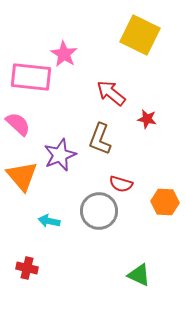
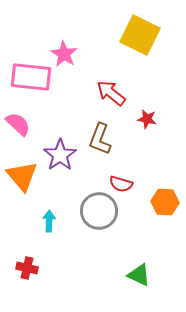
purple star: rotated 12 degrees counterclockwise
cyan arrow: rotated 80 degrees clockwise
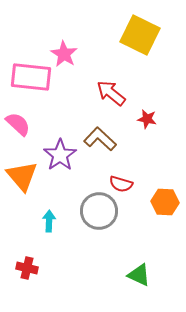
brown L-shape: rotated 112 degrees clockwise
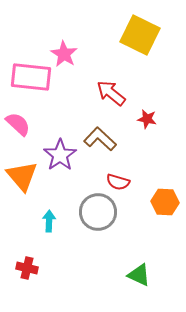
red semicircle: moved 3 px left, 2 px up
gray circle: moved 1 px left, 1 px down
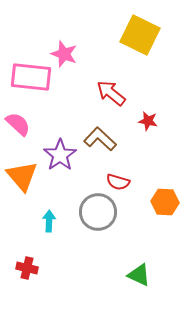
pink star: rotated 12 degrees counterclockwise
red star: moved 1 px right, 2 px down
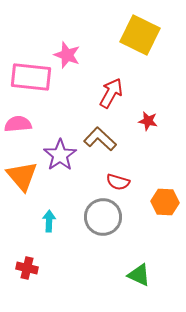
pink star: moved 3 px right, 1 px down
red arrow: rotated 80 degrees clockwise
pink semicircle: rotated 48 degrees counterclockwise
gray circle: moved 5 px right, 5 px down
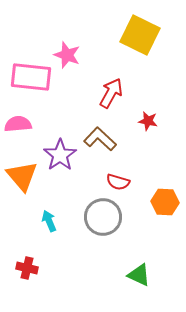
cyan arrow: rotated 25 degrees counterclockwise
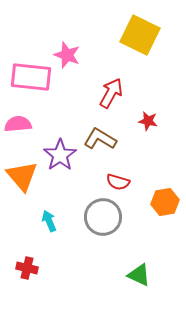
brown L-shape: rotated 12 degrees counterclockwise
orange hexagon: rotated 12 degrees counterclockwise
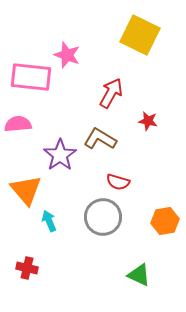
orange triangle: moved 4 px right, 14 px down
orange hexagon: moved 19 px down
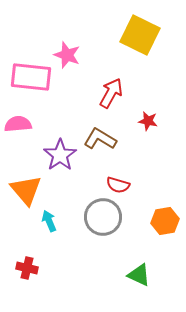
red semicircle: moved 3 px down
